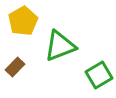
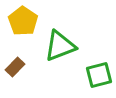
yellow pentagon: rotated 8 degrees counterclockwise
green square: rotated 16 degrees clockwise
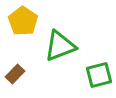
brown rectangle: moved 7 px down
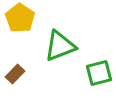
yellow pentagon: moved 3 px left, 3 px up
green square: moved 2 px up
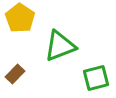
green square: moved 3 px left, 5 px down
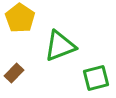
brown rectangle: moved 1 px left, 1 px up
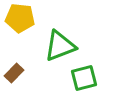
yellow pentagon: rotated 28 degrees counterclockwise
green square: moved 12 px left
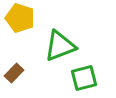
yellow pentagon: rotated 12 degrees clockwise
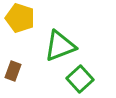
brown rectangle: moved 1 px left, 2 px up; rotated 24 degrees counterclockwise
green square: moved 4 px left, 1 px down; rotated 28 degrees counterclockwise
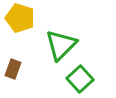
green triangle: moved 1 px right, 1 px up; rotated 24 degrees counterclockwise
brown rectangle: moved 2 px up
